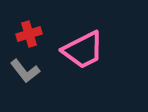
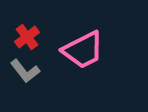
red cross: moved 2 px left, 3 px down; rotated 20 degrees counterclockwise
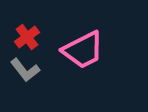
gray L-shape: moved 1 px up
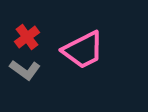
gray L-shape: rotated 16 degrees counterclockwise
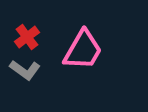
pink trapezoid: rotated 33 degrees counterclockwise
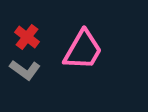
red cross: rotated 15 degrees counterclockwise
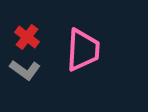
pink trapezoid: rotated 27 degrees counterclockwise
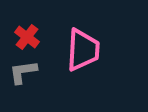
gray L-shape: moved 2 px left, 2 px down; rotated 136 degrees clockwise
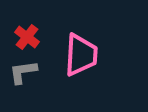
pink trapezoid: moved 2 px left, 5 px down
